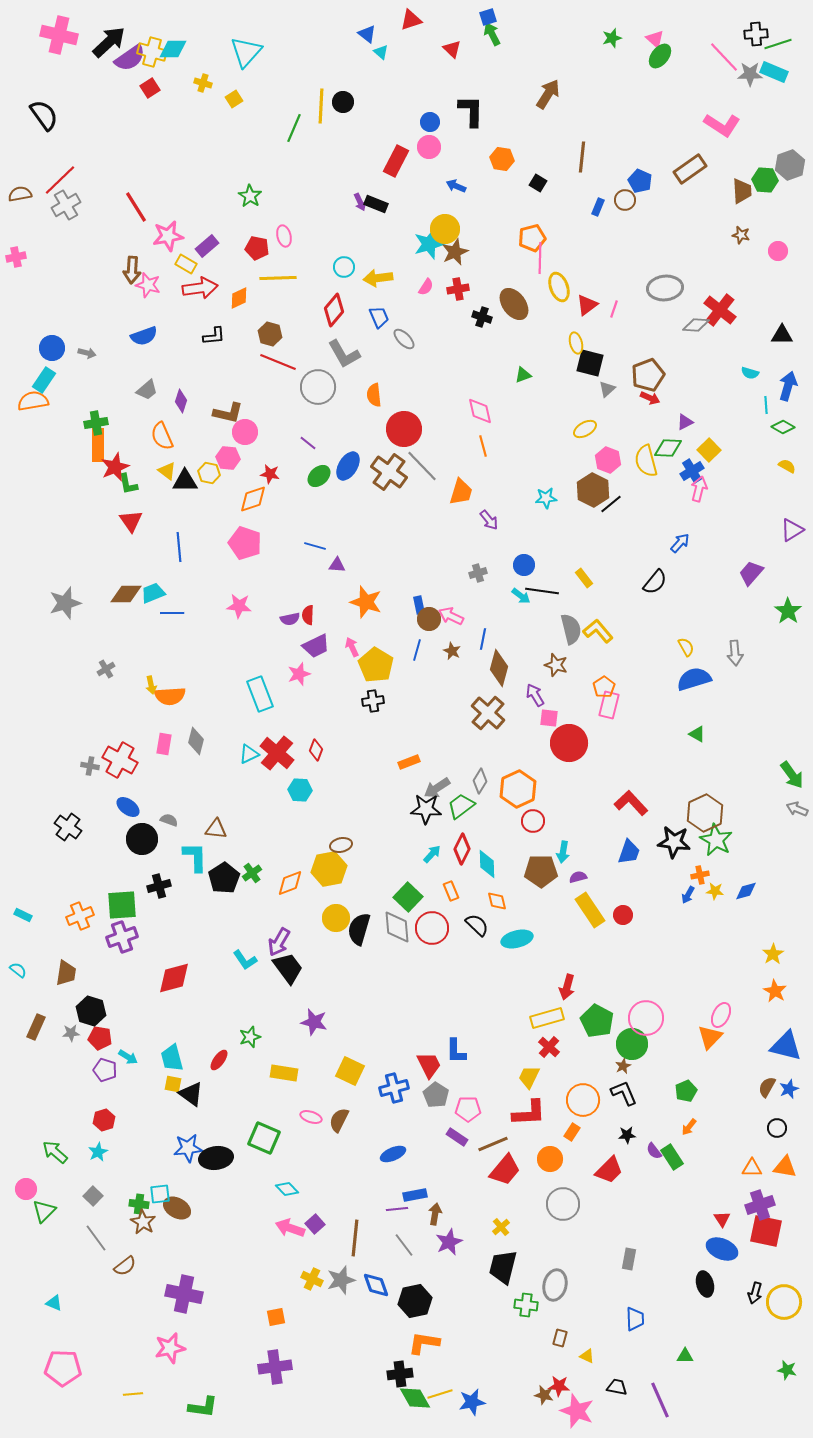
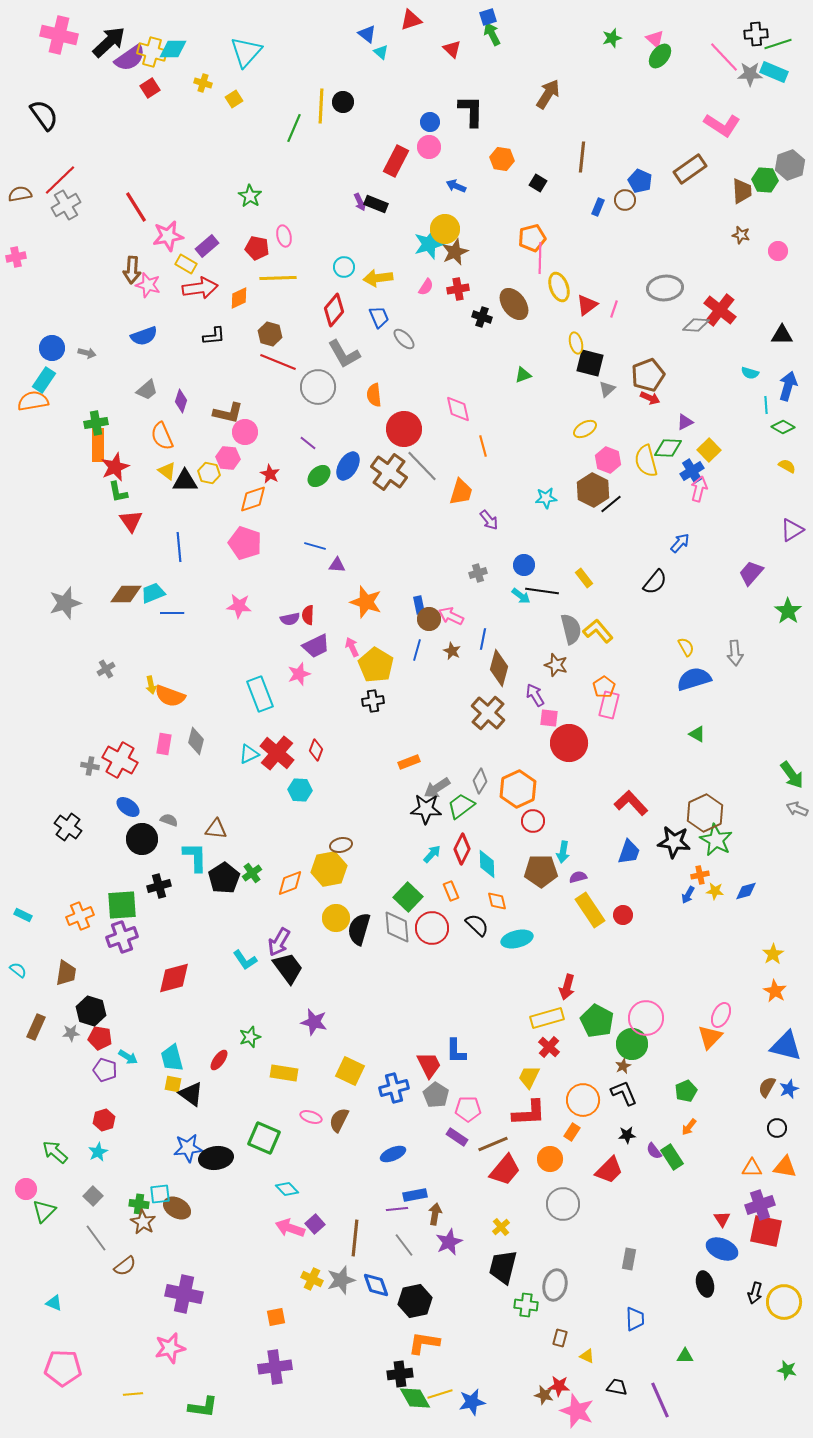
pink diamond at (480, 411): moved 22 px left, 2 px up
red star at (270, 474): rotated 18 degrees clockwise
green L-shape at (128, 484): moved 10 px left, 8 px down
orange semicircle at (170, 696): rotated 24 degrees clockwise
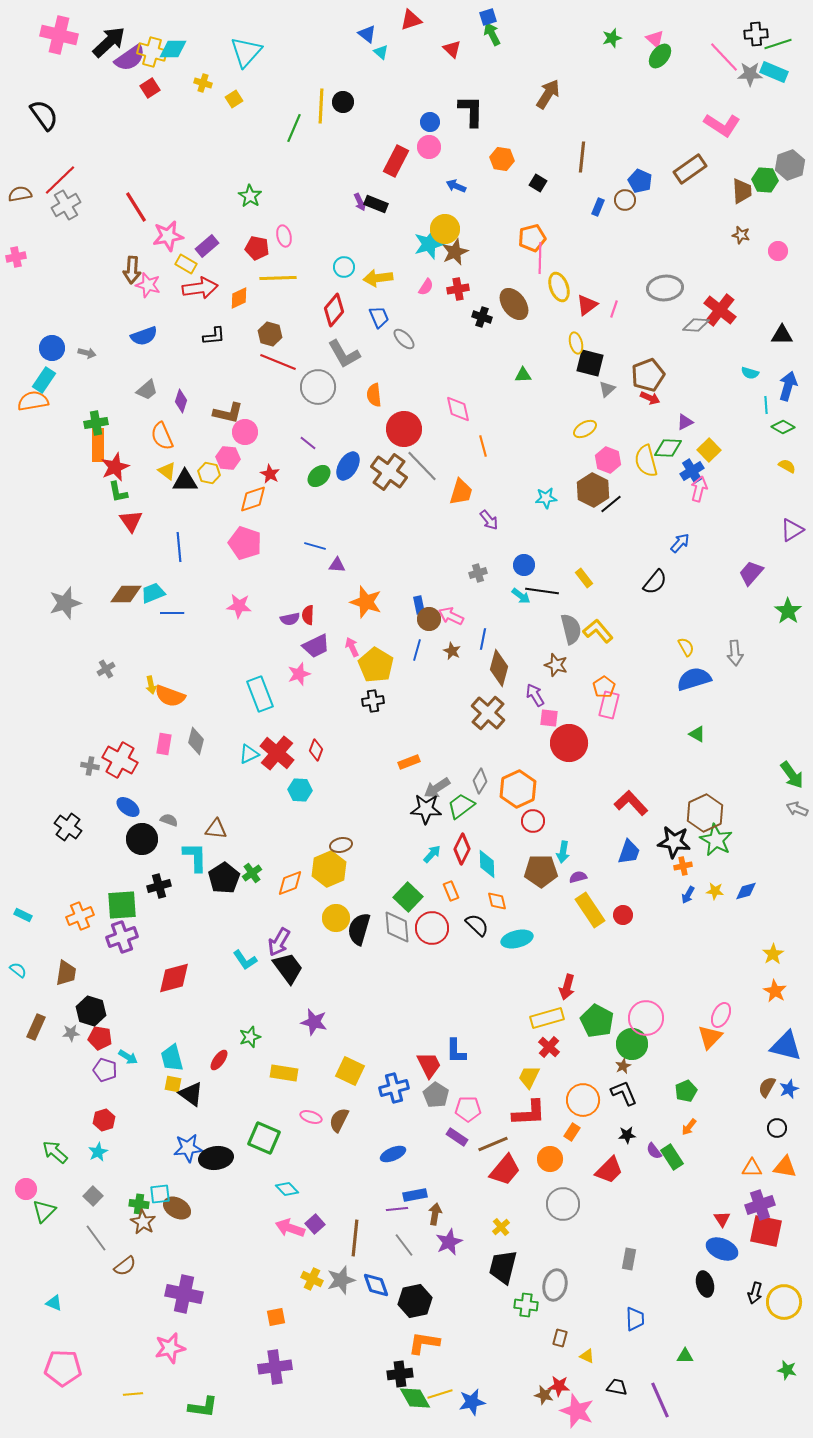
green triangle at (523, 375): rotated 18 degrees clockwise
yellow hexagon at (329, 869): rotated 12 degrees counterclockwise
orange cross at (700, 875): moved 17 px left, 9 px up
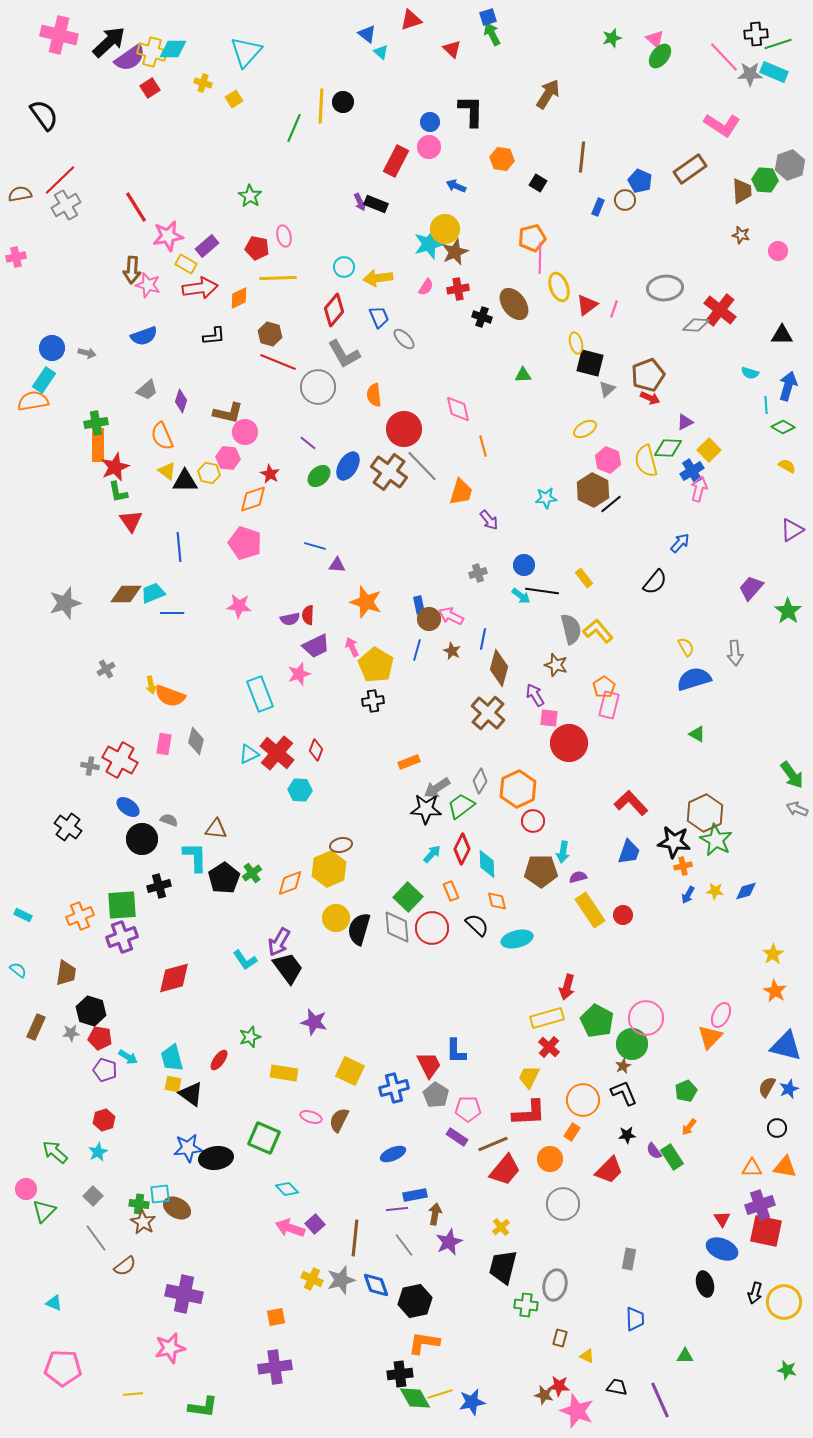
purple trapezoid at (751, 573): moved 15 px down
